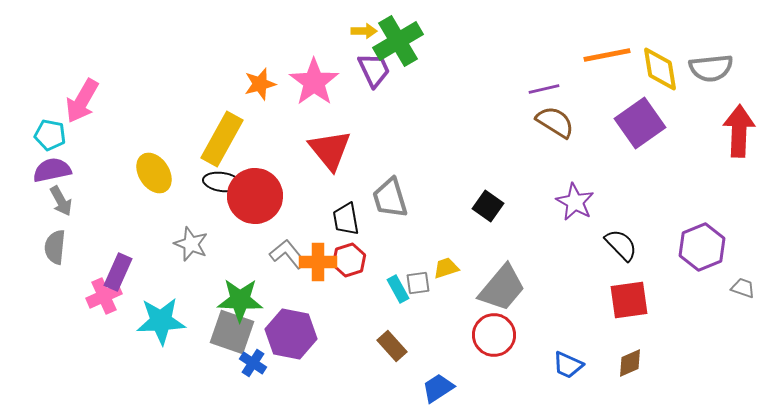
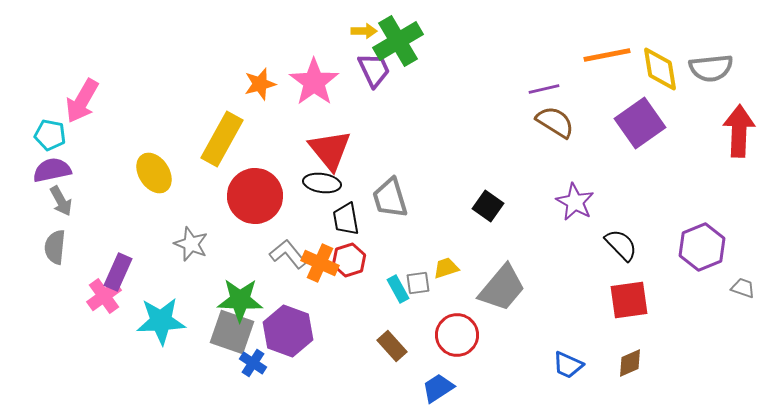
black ellipse at (222, 182): moved 100 px right, 1 px down
orange cross at (318, 262): moved 2 px right, 1 px down; rotated 24 degrees clockwise
pink cross at (104, 296): rotated 12 degrees counterclockwise
purple hexagon at (291, 334): moved 3 px left, 3 px up; rotated 9 degrees clockwise
red circle at (494, 335): moved 37 px left
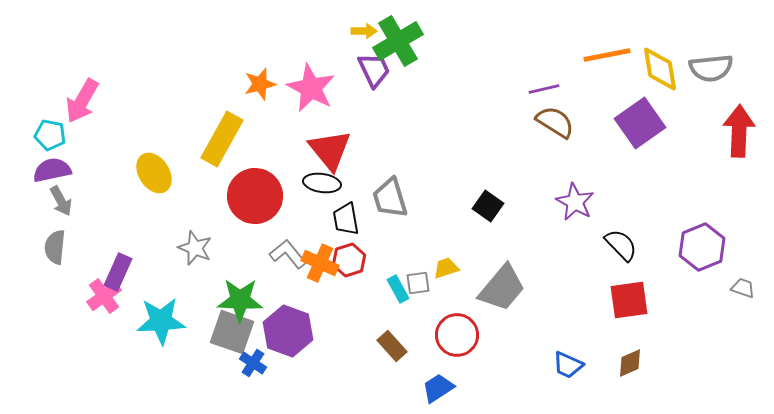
pink star at (314, 82): moved 3 px left, 6 px down; rotated 9 degrees counterclockwise
gray star at (191, 244): moved 4 px right, 4 px down
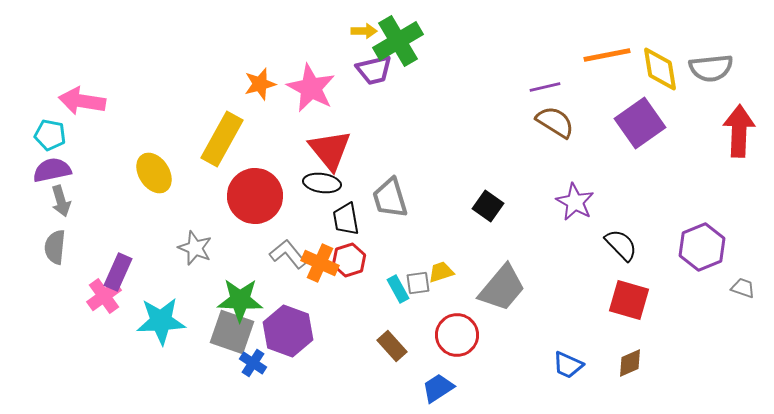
purple trapezoid at (374, 70): rotated 102 degrees clockwise
purple line at (544, 89): moved 1 px right, 2 px up
pink arrow at (82, 101): rotated 69 degrees clockwise
gray arrow at (61, 201): rotated 12 degrees clockwise
yellow trapezoid at (446, 268): moved 5 px left, 4 px down
red square at (629, 300): rotated 24 degrees clockwise
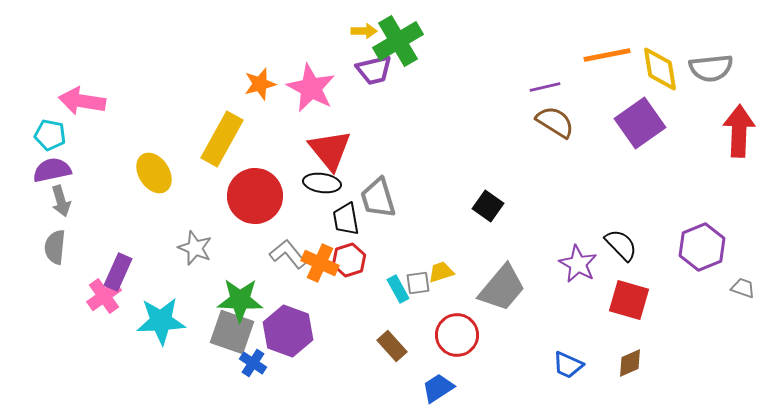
gray trapezoid at (390, 198): moved 12 px left
purple star at (575, 202): moved 3 px right, 62 px down
